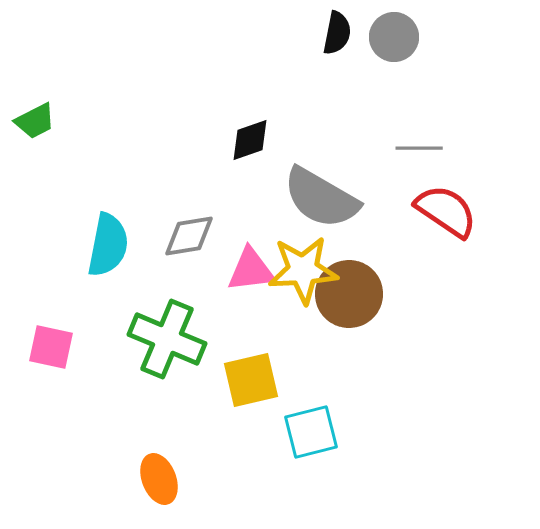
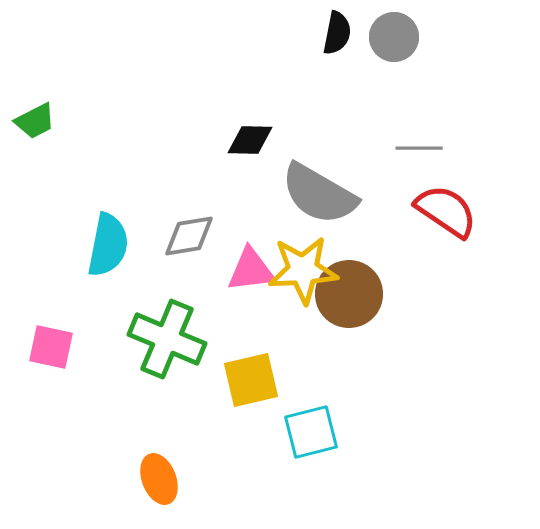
black diamond: rotated 21 degrees clockwise
gray semicircle: moved 2 px left, 4 px up
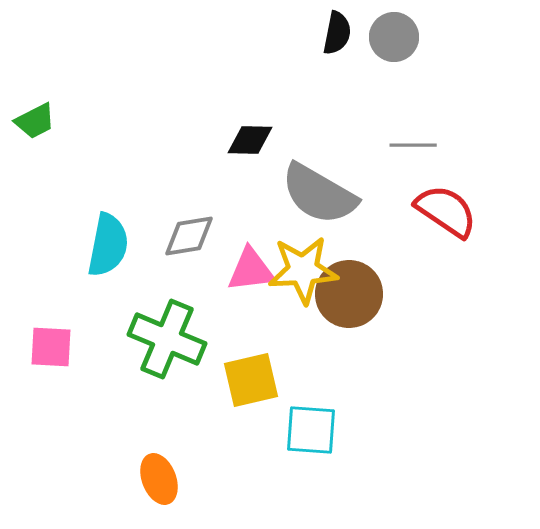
gray line: moved 6 px left, 3 px up
pink square: rotated 9 degrees counterclockwise
cyan square: moved 2 px up; rotated 18 degrees clockwise
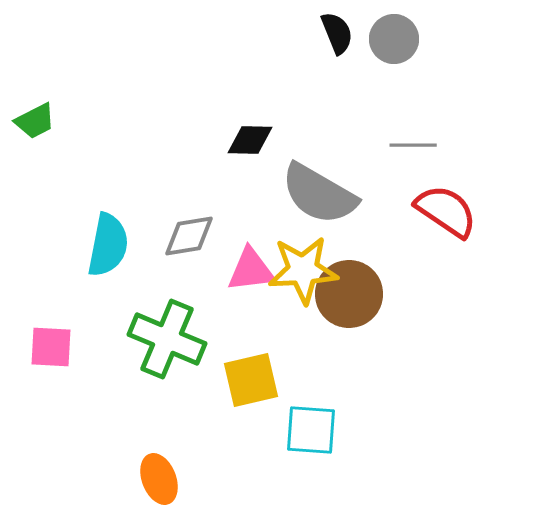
black semicircle: rotated 33 degrees counterclockwise
gray circle: moved 2 px down
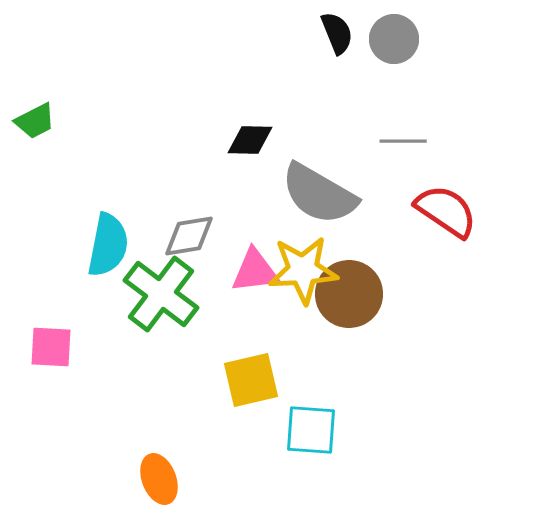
gray line: moved 10 px left, 4 px up
pink triangle: moved 4 px right, 1 px down
green cross: moved 6 px left, 45 px up; rotated 14 degrees clockwise
